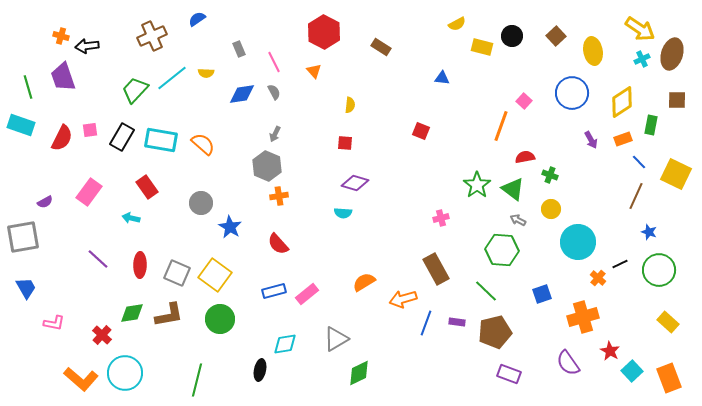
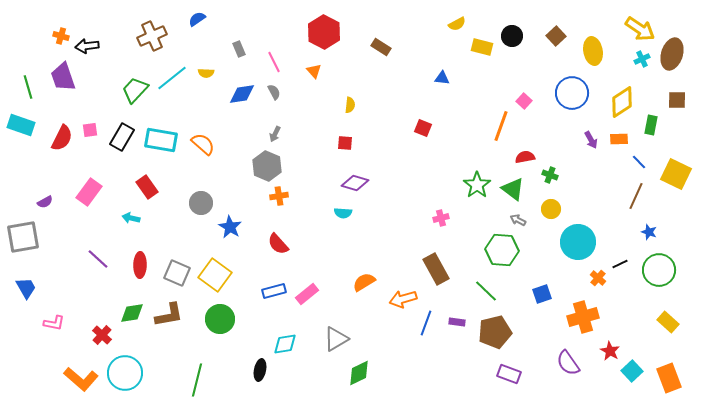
red square at (421, 131): moved 2 px right, 3 px up
orange rectangle at (623, 139): moved 4 px left; rotated 18 degrees clockwise
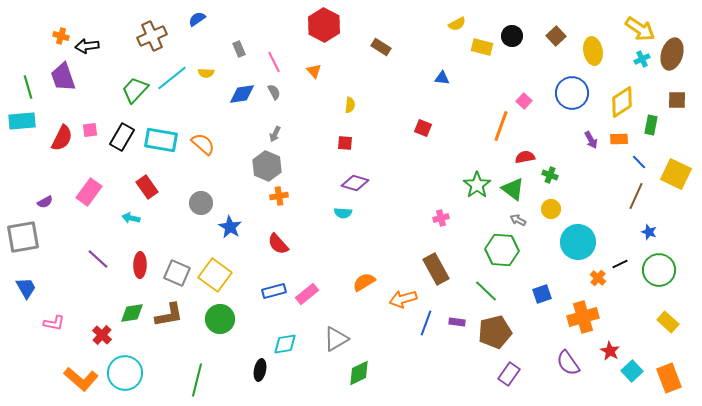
red hexagon at (324, 32): moved 7 px up
cyan rectangle at (21, 125): moved 1 px right, 4 px up; rotated 24 degrees counterclockwise
purple rectangle at (509, 374): rotated 75 degrees counterclockwise
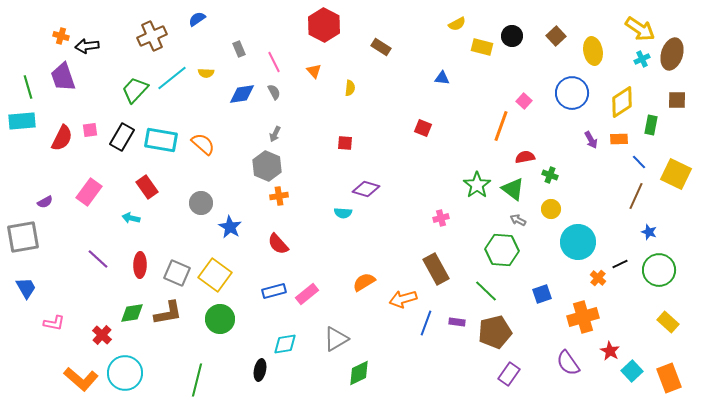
yellow semicircle at (350, 105): moved 17 px up
purple diamond at (355, 183): moved 11 px right, 6 px down
brown L-shape at (169, 315): moved 1 px left, 2 px up
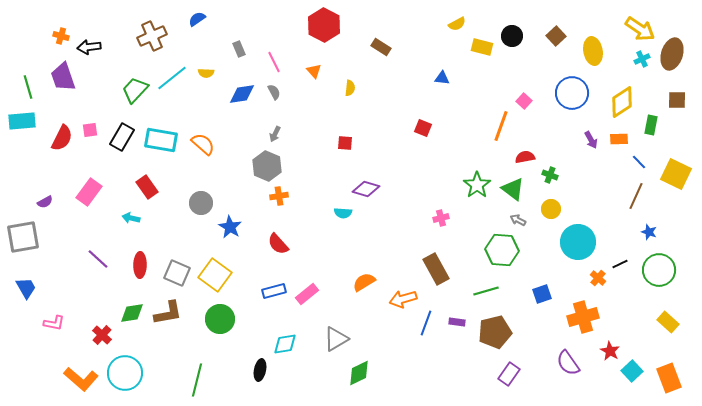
black arrow at (87, 46): moved 2 px right, 1 px down
green line at (486, 291): rotated 60 degrees counterclockwise
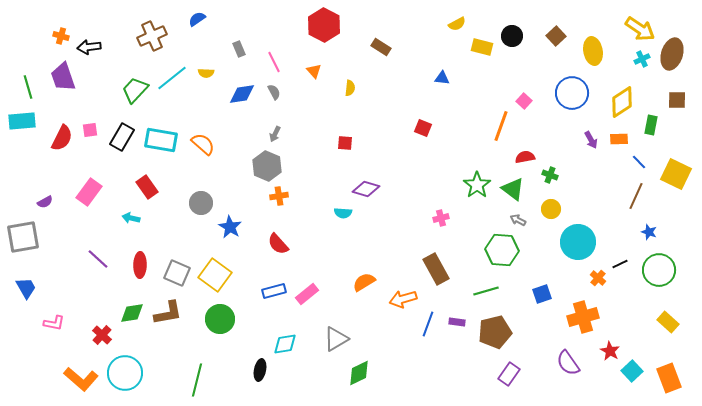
blue line at (426, 323): moved 2 px right, 1 px down
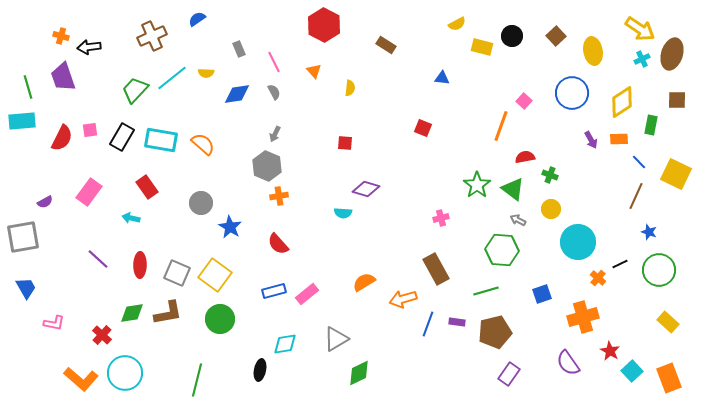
brown rectangle at (381, 47): moved 5 px right, 2 px up
blue diamond at (242, 94): moved 5 px left
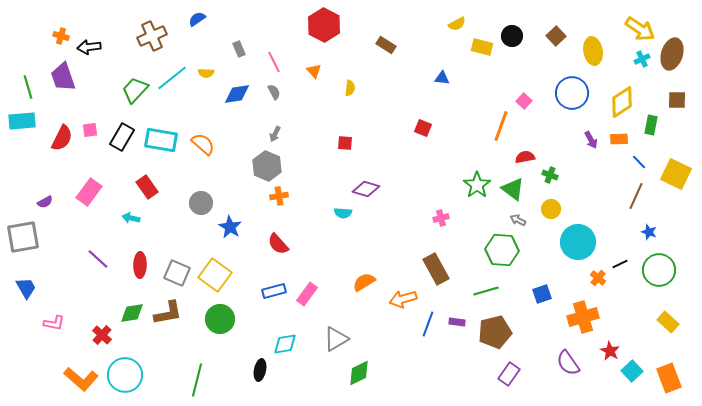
pink rectangle at (307, 294): rotated 15 degrees counterclockwise
cyan circle at (125, 373): moved 2 px down
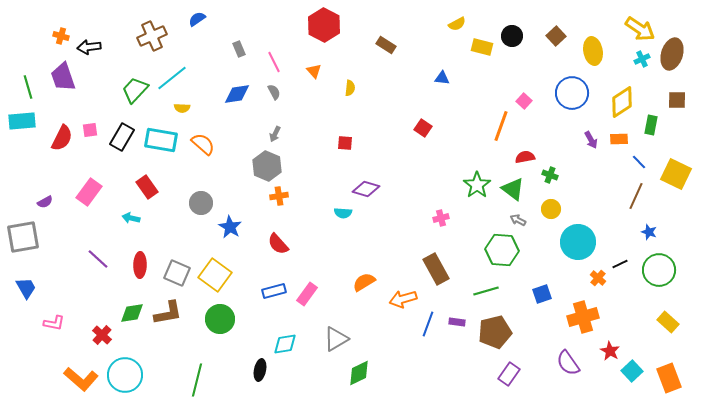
yellow semicircle at (206, 73): moved 24 px left, 35 px down
red square at (423, 128): rotated 12 degrees clockwise
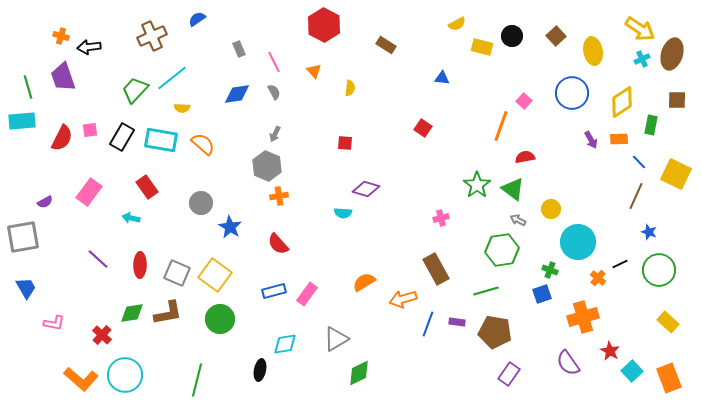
green cross at (550, 175): moved 95 px down
green hexagon at (502, 250): rotated 12 degrees counterclockwise
brown pentagon at (495, 332): rotated 24 degrees clockwise
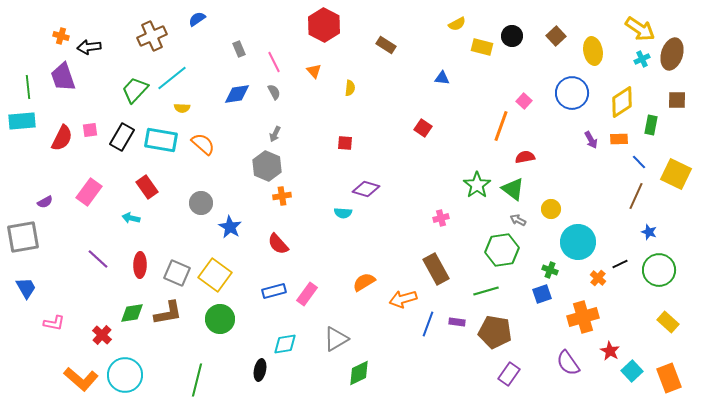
green line at (28, 87): rotated 10 degrees clockwise
orange cross at (279, 196): moved 3 px right
